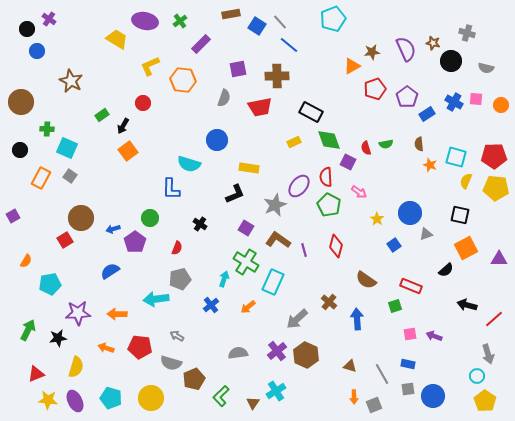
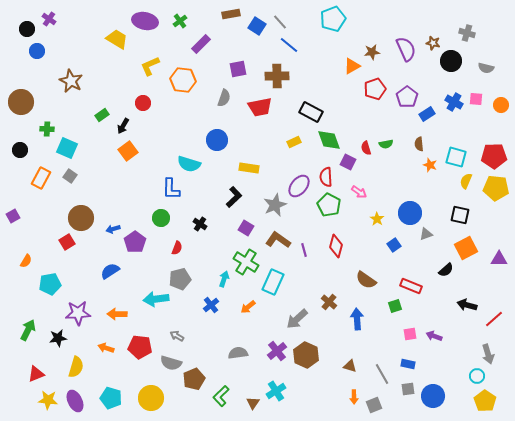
black L-shape at (235, 194): moved 1 px left, 3 px down; rotated 20 degrees counterclockwise
green circle at (150, 218): moved 11 px right
red square at (65, 240): moved 2 px right, 2 px down
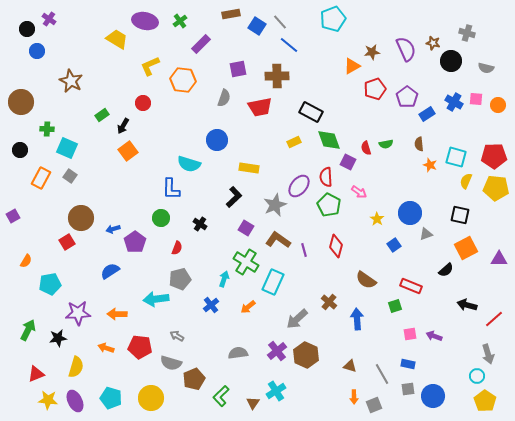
orange circle at (501, 105): moved 3 px left
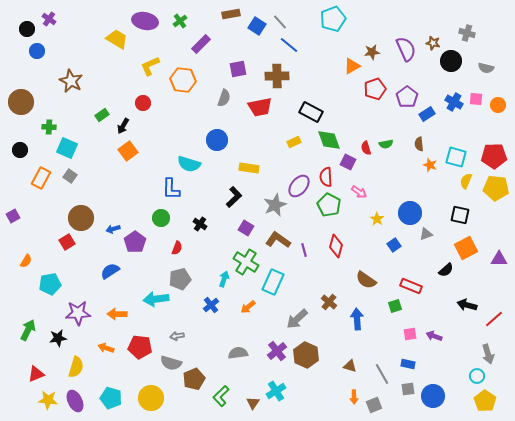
green cross at (47, 129): moved 2 px right, 2 px up
gray arrow at (177, 336): rotated 40 degrees counterclockwise
